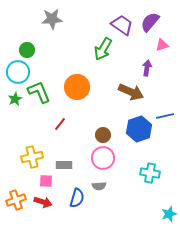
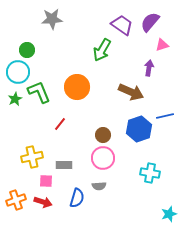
green arrow: moved 1 px left, 1 px down
purple arrow: moved 2 px right
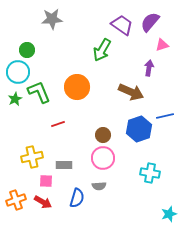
red line: moved 2 px left; rotated 32 degrees clockwise
red arrow: rotated 12 degrees clockwise
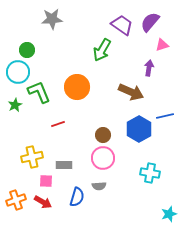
green star: moved 6 px down
blue hexagon: rotated 10 degrees counterclockwise
blue semicircle: moved 1 px up
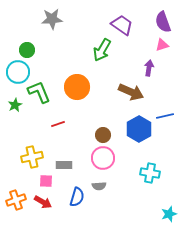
purple semicircle: moved 13 px right; rotated 60 degrees counterclockwise
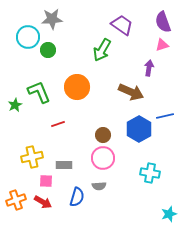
green circle: moved 21 px right
cyan circle: moved 10 px right, 35 px up
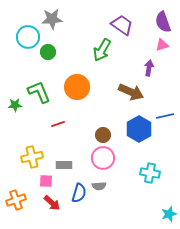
green circle: moved 2 px down
green star: rotated 24 degrees clockwise
blue semicircle: moved 2 px right, 4 px up
red arrow: moved 9 px right, 1 px down; rotated 12 degrees clockwise
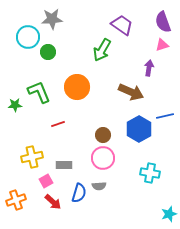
pink square: rotated 32 degrees counterclockwise
red arrow: moved 1 px right, 1 px up
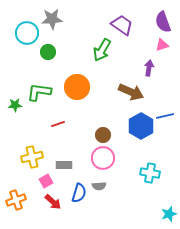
cyan circle: moved 1 px left, 4 px up
green L-shape: rotated 60 degrees counterclockwise
blue hexagon: moved 2 px right, 3 px up
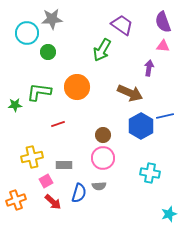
pink triangle: moved 1 px right, 1 px down; rotated 24 degrees clockwise
brown arrow: moved 1 px left, 1 px down
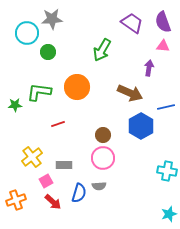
purple trapezoid: moved 10 px right, 2 px up
blue line: moved 1 px right, 9 px up
yellow cross: rotated 25 degrees counterclockwise
cyan cross: moved 17 px right, 2 px up
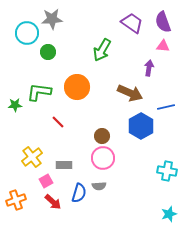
red line: moved 2 px up; rotated 64 degrees clockwise
brown circle: moved 1 px left, 1 px down
